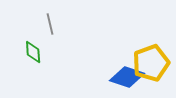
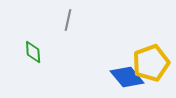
gray line: moved 18 px right, 4 px up; rotated 25 degrees clockwise
blue diamond: rotated 32 degrees clockwise
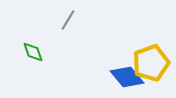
gray line: rotated 20 degrees clockwise
green diamond: rotated 15 degrees counterclockwise
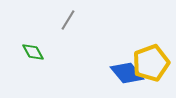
green diamond: rotated 10 degrees counterclockwise
blue diamond: moved 4 px up
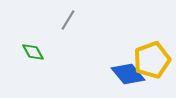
yellow pentagon: moved 1 px right, 3 px up
blue diamond: moved 1 px right, 1 px down
